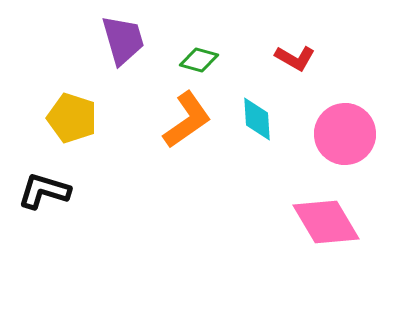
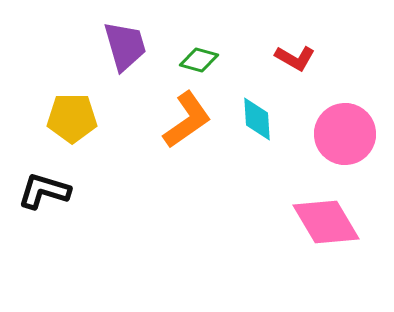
purple trapezoid: moved 2 px right, 6 px down
yellow pentagon: rotated 18 degrees counterclockwise
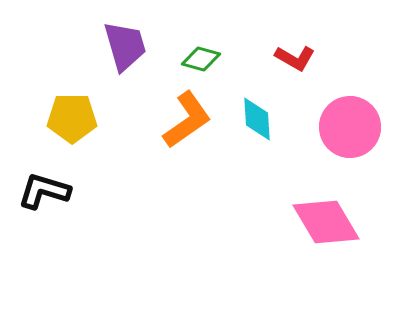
green diamond: moved 2 px right, 1 px up
pink circle: moved 5 px right, 7 px up
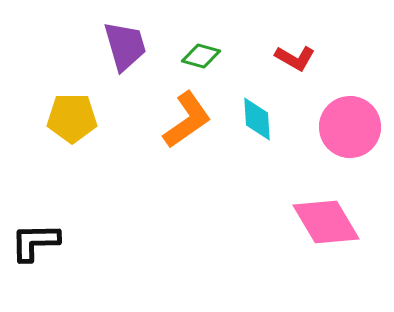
green diamond: moved 3 px up
black L-shape: moved 9 px left, 51 px down; rotated 18 degrees counterclockwise
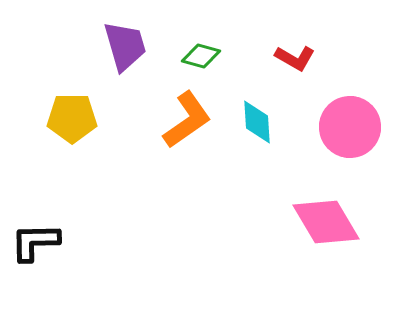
cyan diamond: moved 3 px down
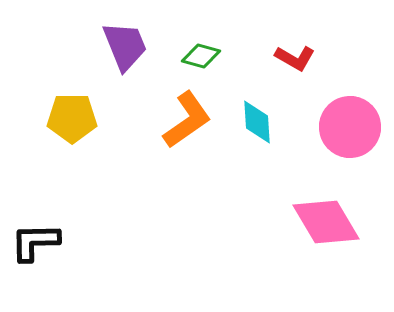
purple trapezoid: rotated 6 degrees counterclockwise
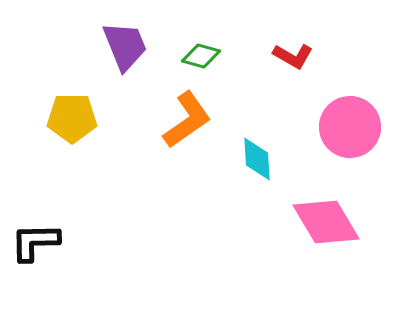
red L-shape: moved 2 px left, 2 px up
cyan diamond: moved 37 px down
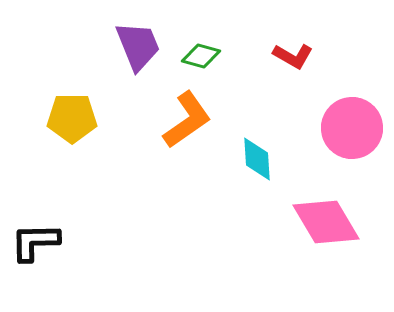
purple trapezoid: moved 13 px right
pink circle: moved 2 px right, 1 px down
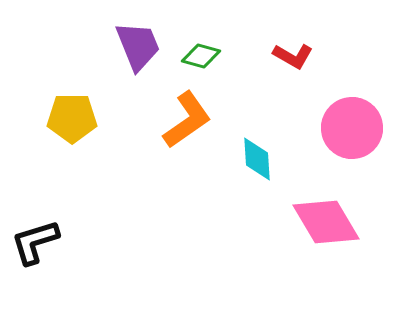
black L-shape: rotated 16 degrees counterclockwise
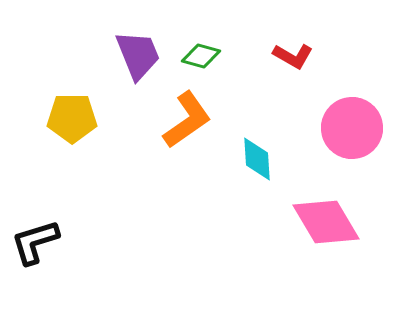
purple trapezoid: moved 9 px down
